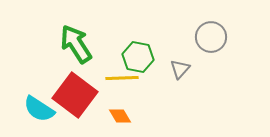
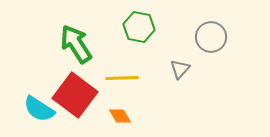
green hexagon: moved 1 px right, 30 px up
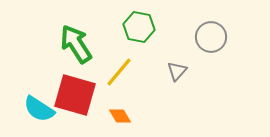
gray triangle: moved 3 px left, 2 px down
yellow line: moved 3 px left, 6 px up; rotated 48 degrees counterclockwise
red square: rotated 21 degrees counterclockwise
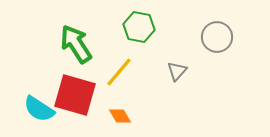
gray circle: moved 6 px right
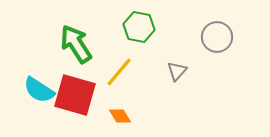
cyan semicircle: moved 19 px up
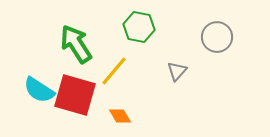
yellow line: moved 5 px left, 1 px up
